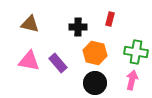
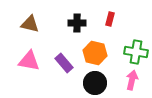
black cross: moved 1 px left, 4 px up
purple rectangle: moved 6 px right
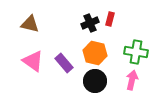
black cross: moved 13 px right; rotated 24 degrees counterclockwise
pink triangle: moved 4 px right; rotated 25 degrees clockwise
black circle: moved 2 px up
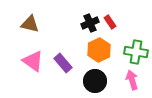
red rectangle: moved 3 px down; rotated 48 degrees counterclockwise
orange hexagon: moved 4 px right, 3 px up; rotated 20 degrees clockwise
purple rectangle: moved 1 px left
pink arrow: rotated 30 degrees counterclockwise
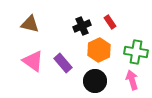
black cross: moved 8 px left, 3 px down
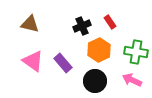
pink arrow: rotated 48 degrees counterclockwise
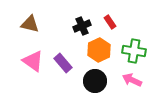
green cross: moved 2 px left, 1 px up
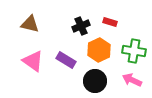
red rectangle: rotated 40 degrees counterclockwise
black cross: moved 1 px left
purple rectangle: moved 3 px right, 3 px up; rotated 18 degrees counterclockwise
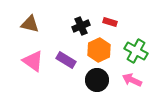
green cross: moved 2 px right; rotated 20 degrees clockwise
black circle: moved 2 px right, 1 px up
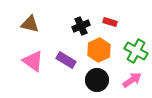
pink arrow: rotated 120 degrees clockwise
